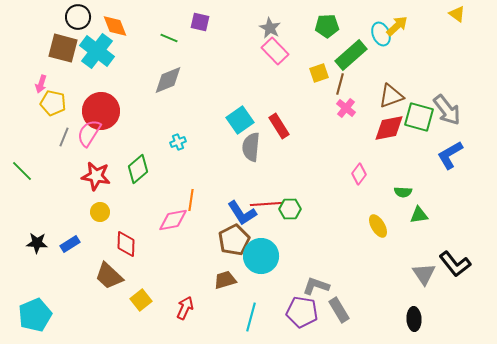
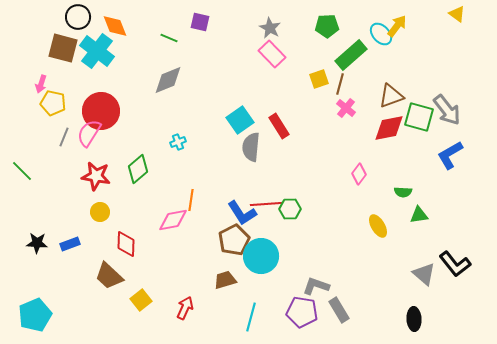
yellow arrow at (397, 26): rotated 10 degrees counterclockwise
cyan ellipse at (381, 34): rotated 20 degrees counterclockwise
pink rectangle at (275, 51): moved 3 px left, 3 px down
yellow square at (319, 73): moved 6 px down
blue rectangle at (70, 244): rotated 12 degrees clockwise
gray triangle at (424, 274): rotated 15 degrees counterclockwise
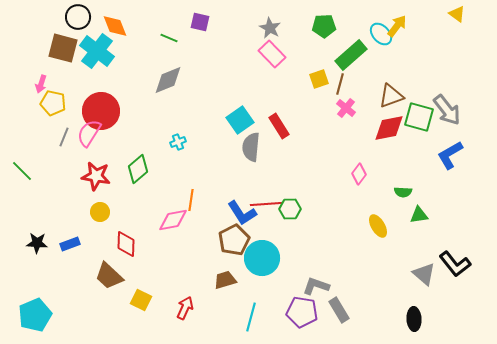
green pentagon at (327, 26): moved 3 px left
cyan circle at (261, 256): moved 1 px right, 2 px down
yellow square at (141, 300): rotated 25 degrees counterclockwise
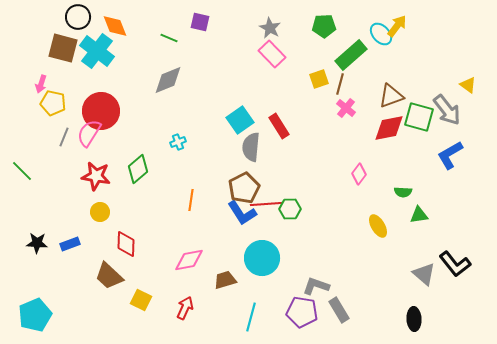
yellow triangle at (457, 14): moved 11 px right, 71 px down
pink diamond at (173, 220): moved 16 px right, 40 px down
brown pentagon at (234, 240): moved 10 px right, 52 px up
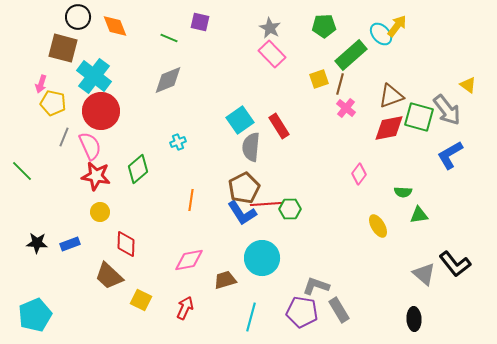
cyan cross at (97, 51): moved 3 px left, 25 px down
pink semicircle at (89, 133): moved 1 px right, 13 px down; rotated 124 degrees clockwise
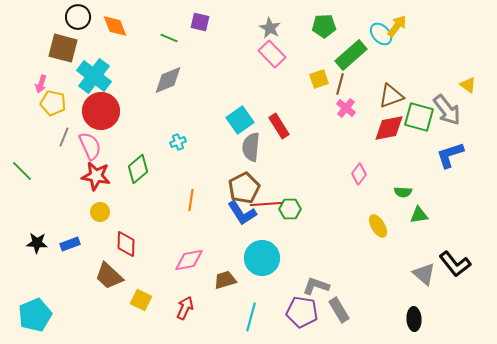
blue L-shape at (450, 155): rotated 12 degrees clockwise
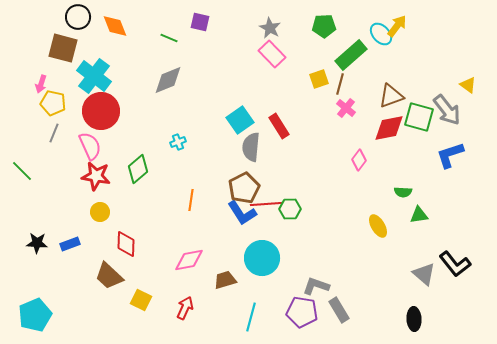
gray line at (64, 137): moved 10 px left, 4 px up
pink diamond at (359, 174): moved 14 px up
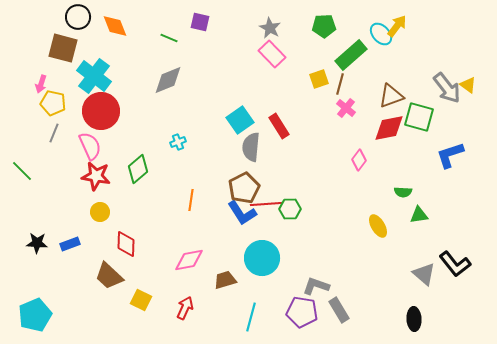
gray arrow at (447, 110): moved 22 px up
